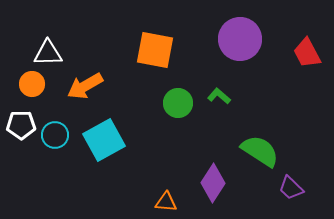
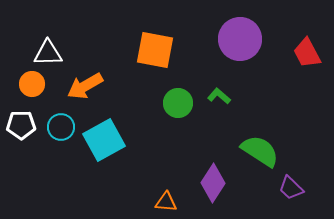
cyan circle: moved 6 px right, 8 px up
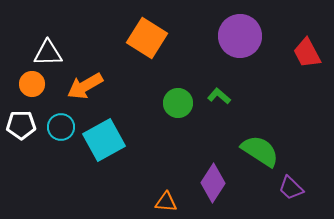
purple circle: moved 3 px up
orange square: moved 8 px left, 12 px up; rotated 21 degrees clockwise
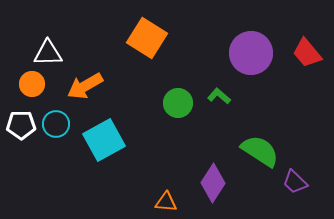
purple circle: moved 11 px right, 17 px down
red trapezoid: rotated 12 degrees counterclockwise
cyan circle: moved 5 px left, 3 px up
purple trapezoid: moved 4 px right, 6 px up
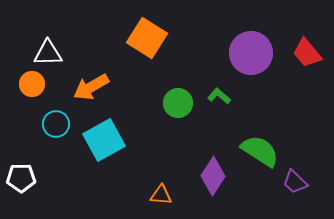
orange arrow: moved 6 px right, 1 px down
white pentagon: moved 53 px down
purple diamond: moved 7 px up
orange triangle: moved 5 px left, 7 px up
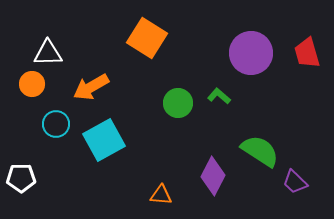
red trapezoid: rotated 24 degrees clockwise
purple diamond: rotated 6 degrees counterclockwise
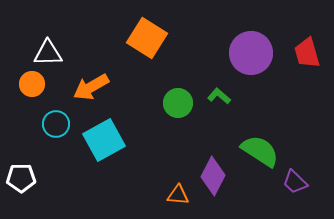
orange triangle: moved 17 px right
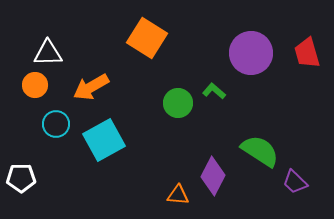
orange circle: moved 3 px right, 1 px down
green L-shape: moved 5 px left, 5 px up
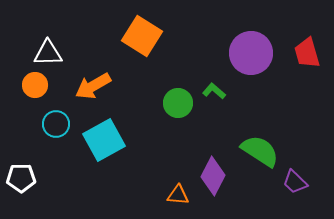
orange square: moved 5 px left, 2 px up
orange arrow: moved 2 px right, 1 px up
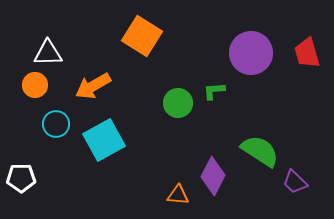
green L-shape: rotated 45 degrees counterclockwise
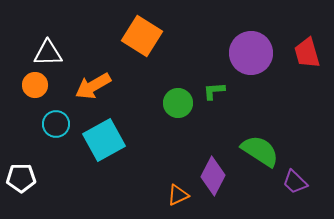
orange triangle: rotated 30 degrees counterclockwise
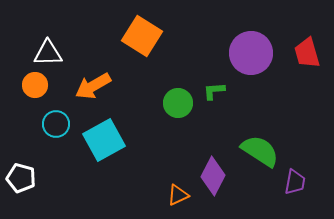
white pentagon: rotated 16 degrees clockwise
purple trapezoid: rotated 124 degrees counterclockwise
